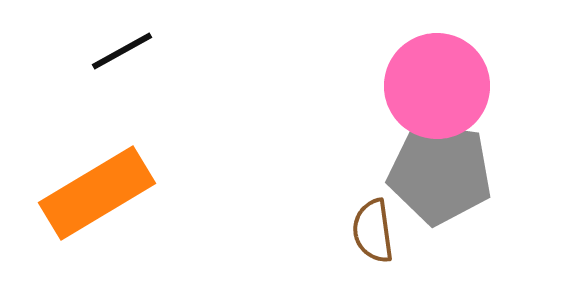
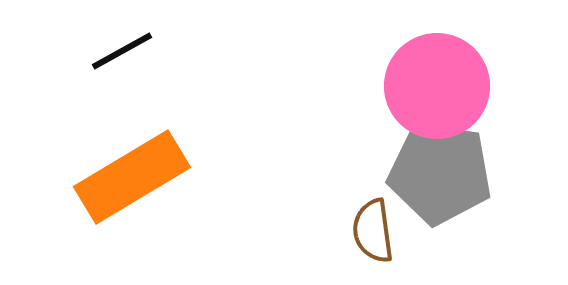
orange rectangle: moved 35 px right, 16 px up
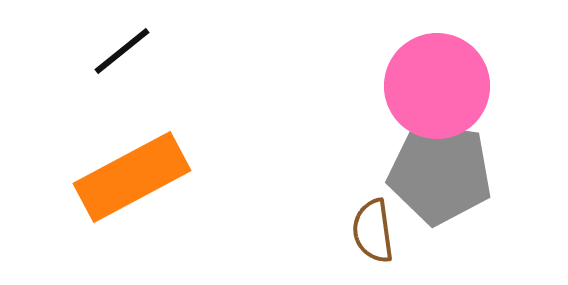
black line: rotated 10 degrees counterclockwise
orange rectangle: rotated 3 degrees clockwise
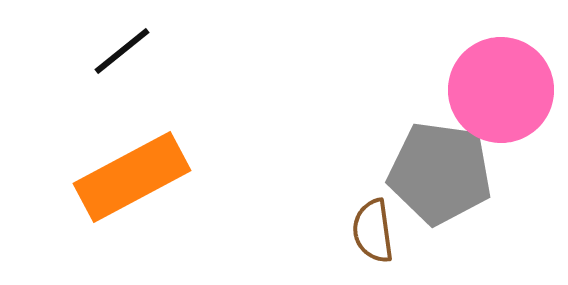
pink circle: moved 64 px right, 4 px down
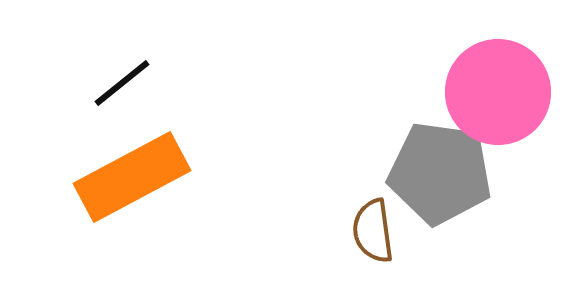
black line: moved 32 px down
pink circle: moved 3 px left, 2 px down
